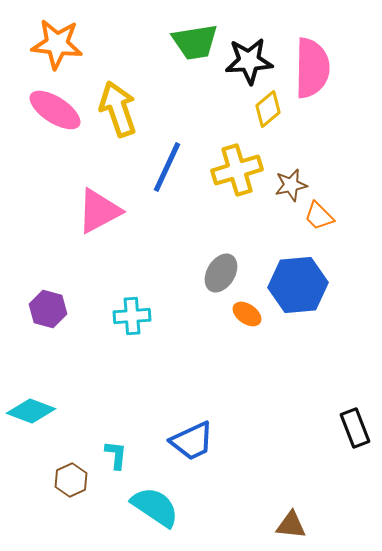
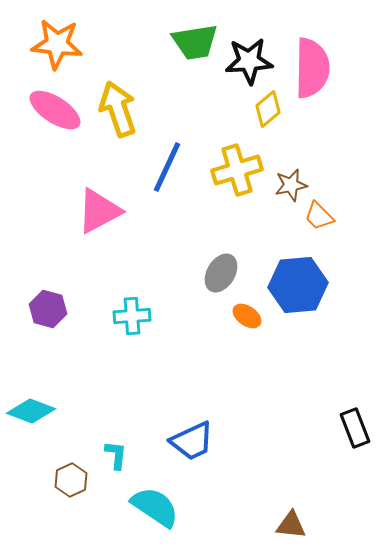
orange ellipse: moved 2 px down
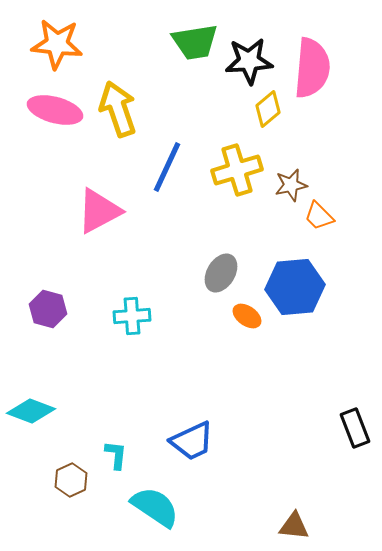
pink semicircle: rotated 4 degrees clockwise
pink ellipse: rotated 18 degrees counterclockwise
blue hexagon: moved 3 px left, 2 px down
brown triangle: moved 3 px right, 1 px down
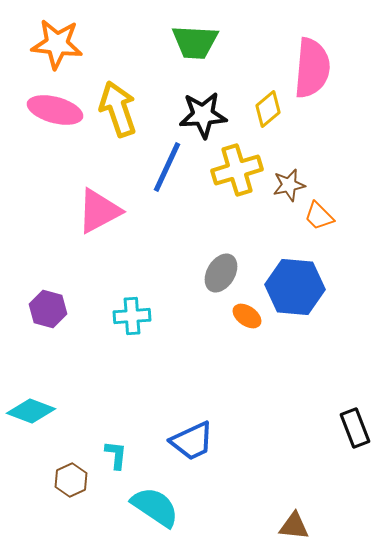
green trapezoid: rotated 12 degrees clockwise
black star: moved 46 px left, 54 px down
brown star: moved 2 px left
blue hexagon: rotated 10 degrees clockwise
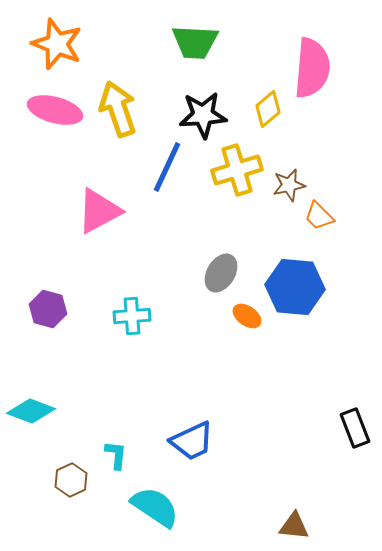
orange star: rotated 15 degrees clockwise
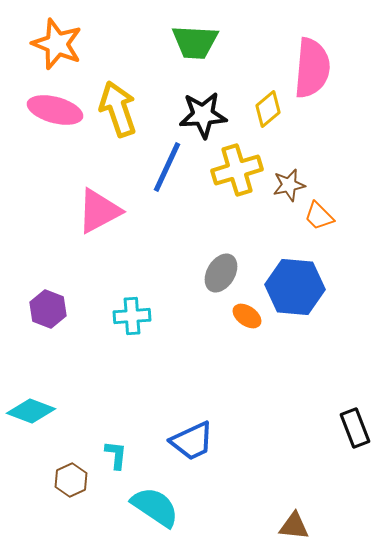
purple hexagon: rotated 6 degrees clockwise
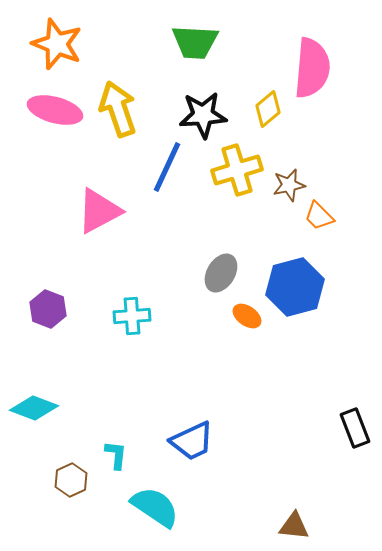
blue hexagon: rotated 20 degrees counterclockwise
cyan diamond: moved 3 px right, 3 px up
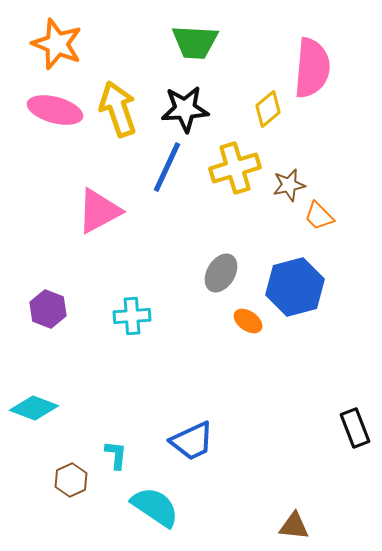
black star: moved 18 px left, 6 px up
yellow cross: moved 2 px left, 2 px up
orange ellipse: moved 1 px right, 5 px down
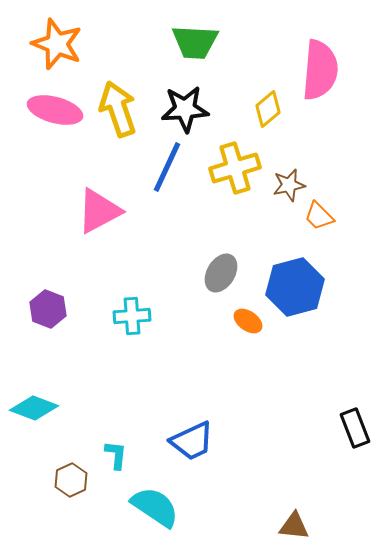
pink semicircle: moved 8 px right, 2 px down
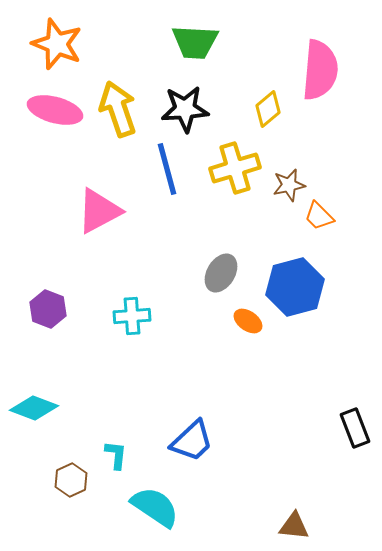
blue line: moved 2 px down; rotated 40 degrees counterclockwise
blue trapezoid: rotated 18 degrees counterclockwise
